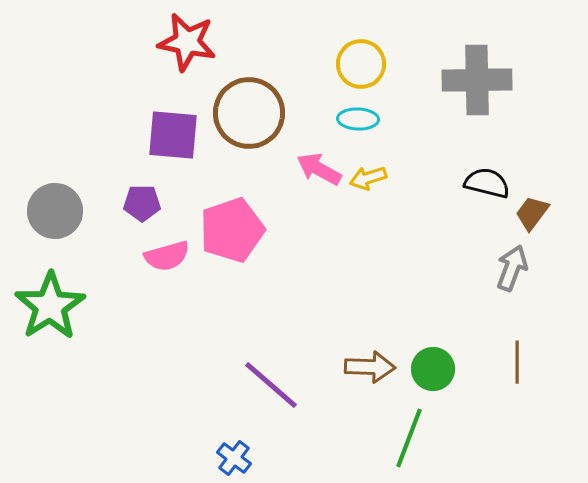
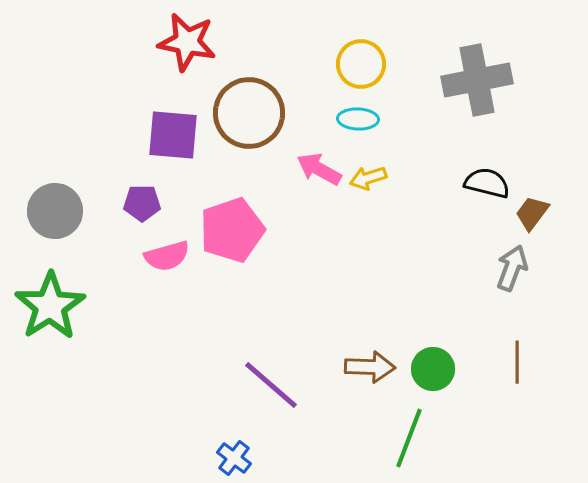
gray cross: rotated 10 degrees counterclockwise
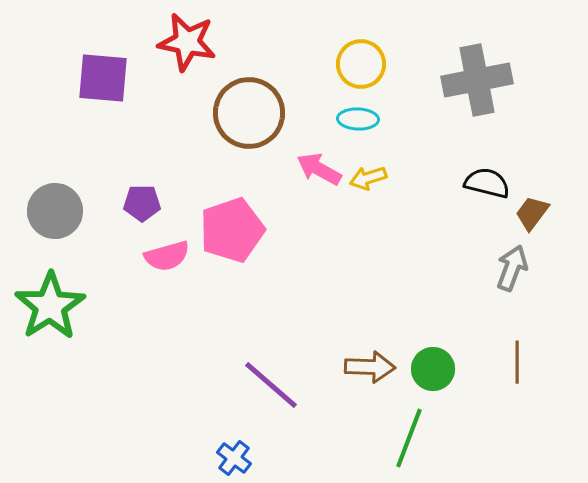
purple square: moved 70 px left, 57 px up
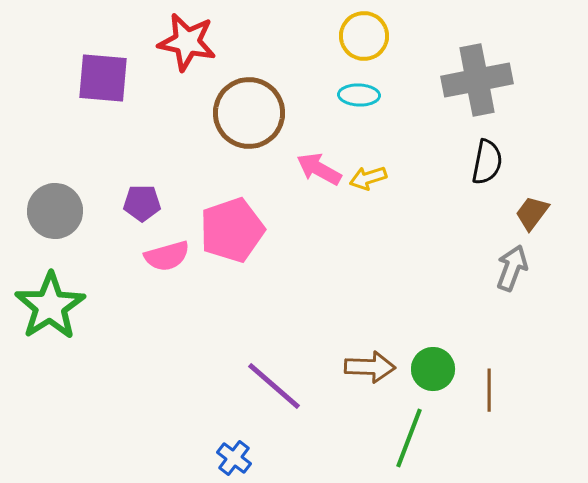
yellow circle: moved 3 px right, 28 px up
cyan ellipse: moved 1 px right, 24 px up
black semicircle: moved 21 px up; rotated 87 degrees clockwise
brown line: moved 28 px left, 28 px down
purple line: moved 3 px right, 1 px down
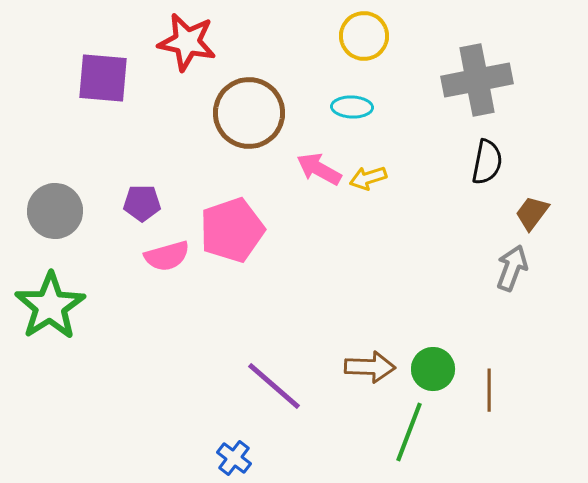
cyan ellipse: moved 7 px left, 12 px down
green line: moved 6 px up
